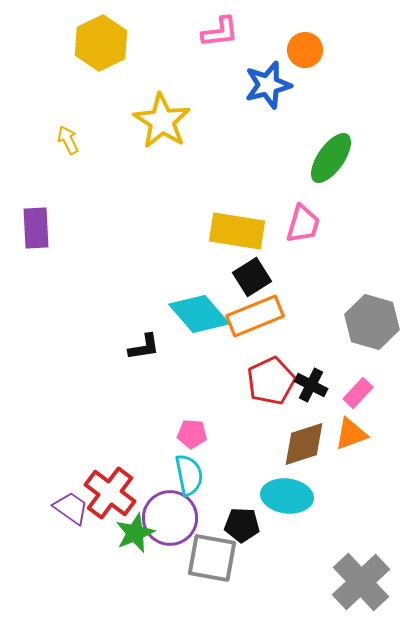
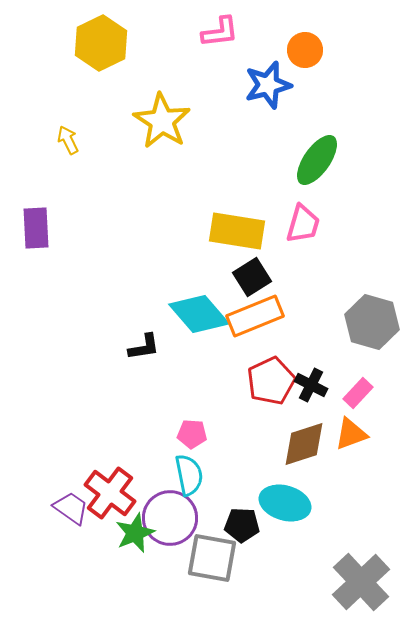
green ellipse: moved 14 px left, 2 px down
cyan ellipse: moved 2 px left, 7 px down; rotated 9 degrees clockwise
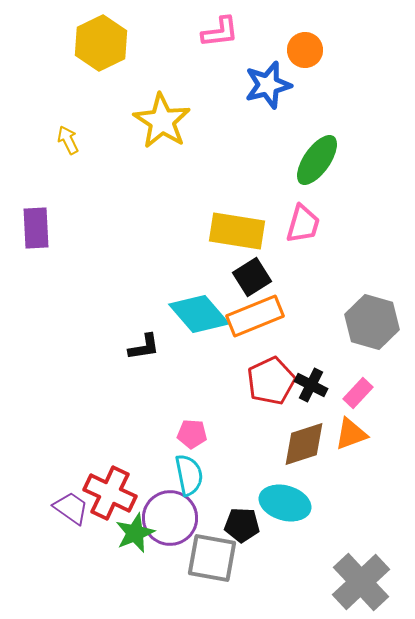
red cross: rotated 12 degrees counterclockwise
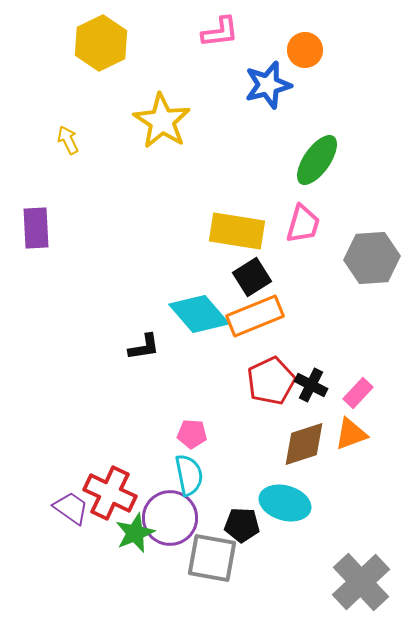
gray hexagon: moved 64 px up; rotated 20 degrees counterclockwise
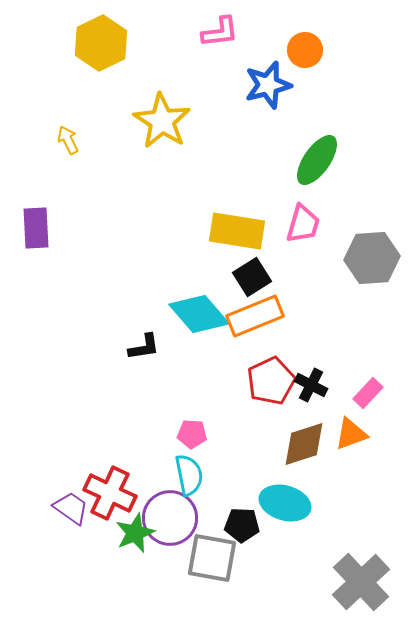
pink rectangle: moved 10 px right
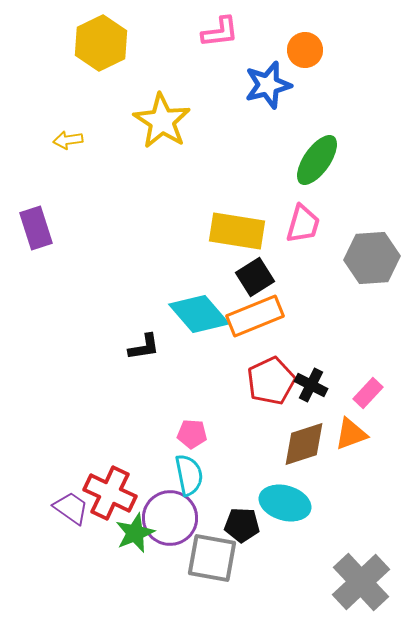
yellow arrow: rotated 72 degrees counterclockwise
purple rectangle: rotated 15 degrees counterclockwise
black square: moved 3 px right
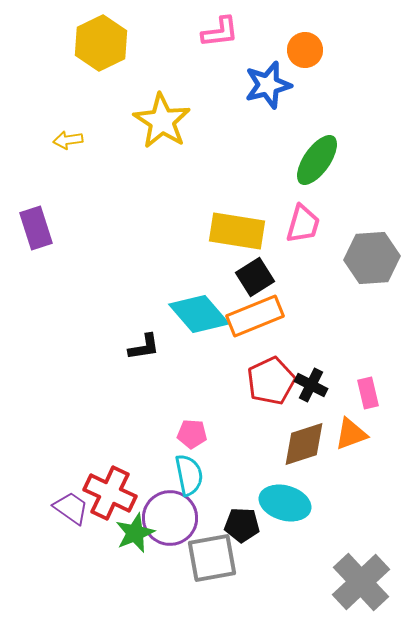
pink rectangle: rotated 56 degrees counterclockwise
gray square: rotated 20 degrees counterclockwise
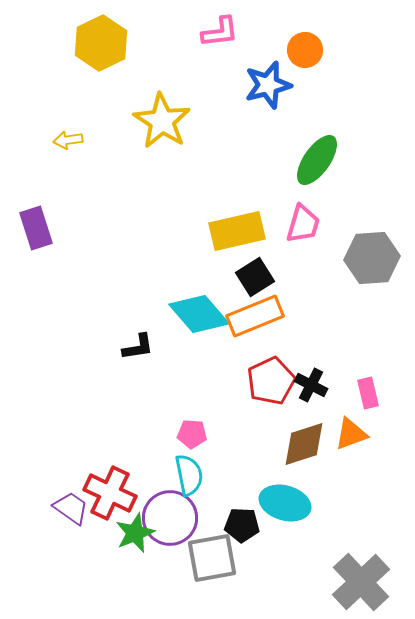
yellow rectangle: rotated 22 degrees counterclockwise
black L-shape: moved 6 px left
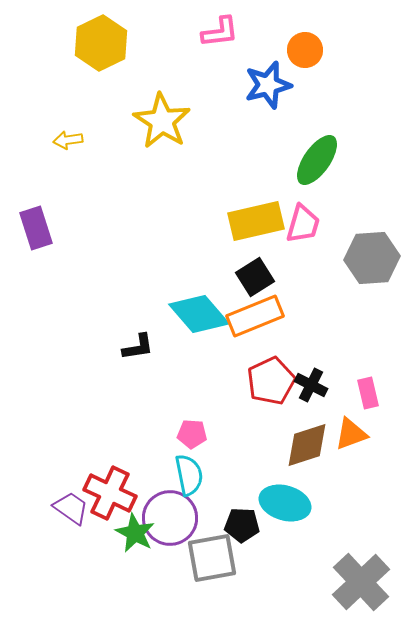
yellow rectangle: moved 19 px right, 10 px up
brown diamond: moved 3 px right, 1 px down
green star: rotated 21 degrees counterclockwise
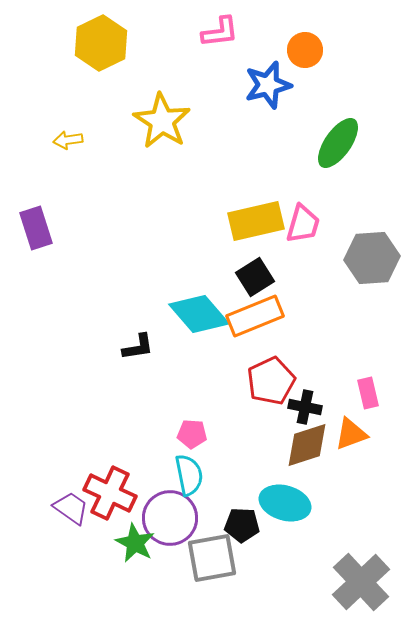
green ellipse: moved 21 px right, 17 px up
black cross: moved 6 px left, 22 px down; rotated 16 degrees counterclockwise
green star: moved 10 px down
